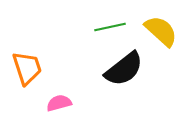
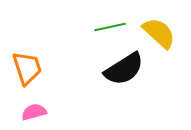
yellow semicircle: moved 2 px left, 2 px down
black semicircle: rotated 6 degrees clockwise
pink semicircle: moved 25 px left, 9 px down
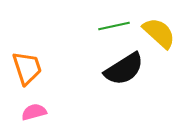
green line: moved 4 px right, 1 px up
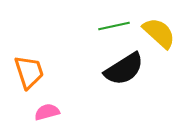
orange trapezoid: moved 2 px right, 4 px down
pink semicircle: moved 13 px right
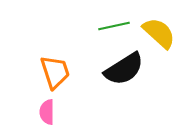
orange trapezoid: moved 26 px right
pink semicircle: rotated 75 degrees counterclockwise
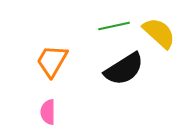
orange trapezoid: moved 3 px left, 11 px up; rotated 132 degrees counterclockwise
pink semicircle: moved 1 px right
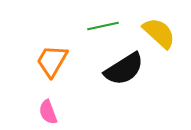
green line: moved 11 px left
pink semicircle: rotated 20 degrees counterclockwise
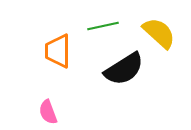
orange trapezoid: moved 6 px right, 10 px up; rotated 30 degrees counterclockwise
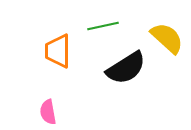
yellow semicircle: moved 8 px right, 5 px down
black semicircle: moved 2 px right, 1 px up
pink semicircle: rotated 10 degrees clockwise
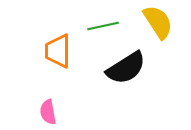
yellow semicircle: moved 9 px left, 16 px up; rotated 15 degrees clockwise
